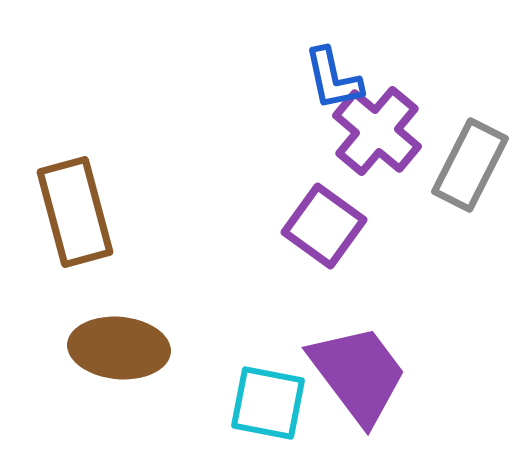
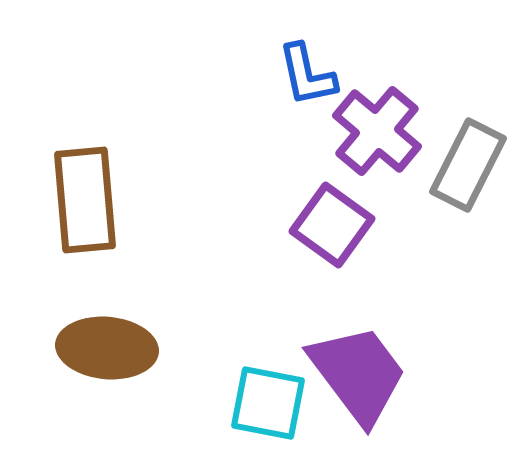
blue L-shape: moved 26 px left, 4 px up
gray rectangle: moved 2 px left
brown rectangle: moved 10 px right, 12 px up; rotated 10 degrees clockwise
purple square: moved 8 px right, 1 px up
brown ellipse: moved 12 px left
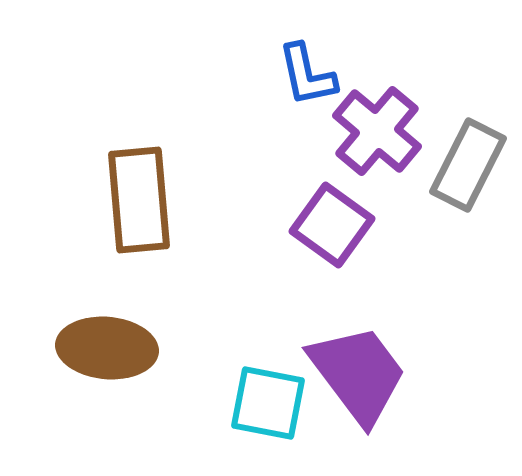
brown rectangle: moved 54 px right
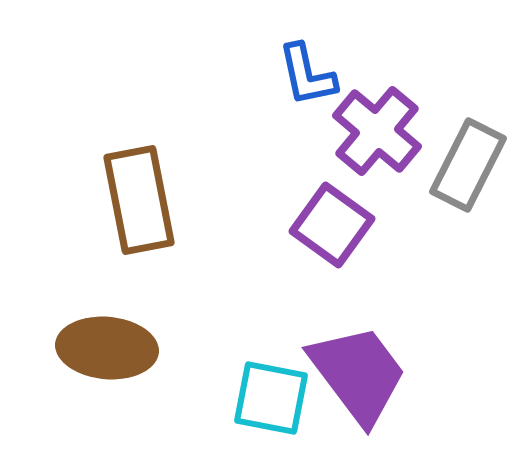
brown rectangle: rotated 6 degrees counterclockwise
cyan square: moved 3 px right, 5 px up
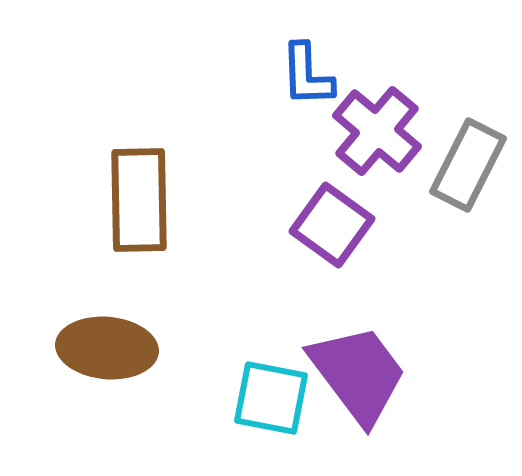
blue L-shape: rotated 10 degrees clockwise
brown rectangle: rotated 10 degrees clockwise
